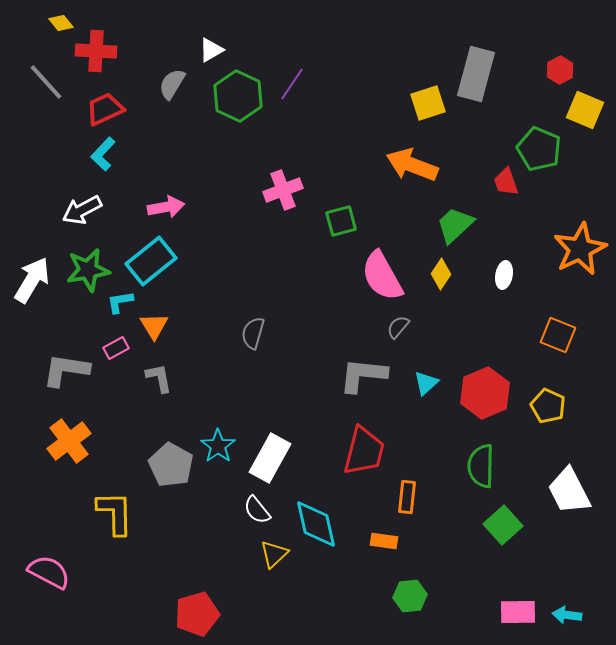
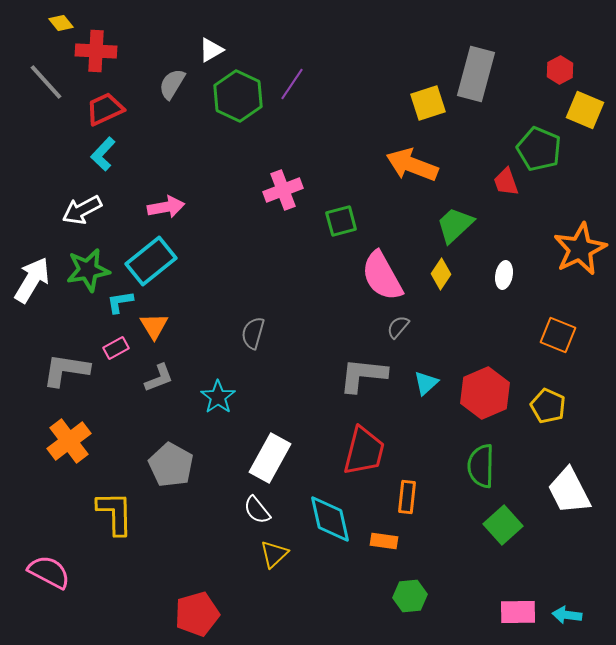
gray L-shape at (159, 378): rotated 80 degrees clockwise
cyan star at (218, 446): moved 49 px up
cyan diamond at (316, 524): moved 14 px right, 5 px up
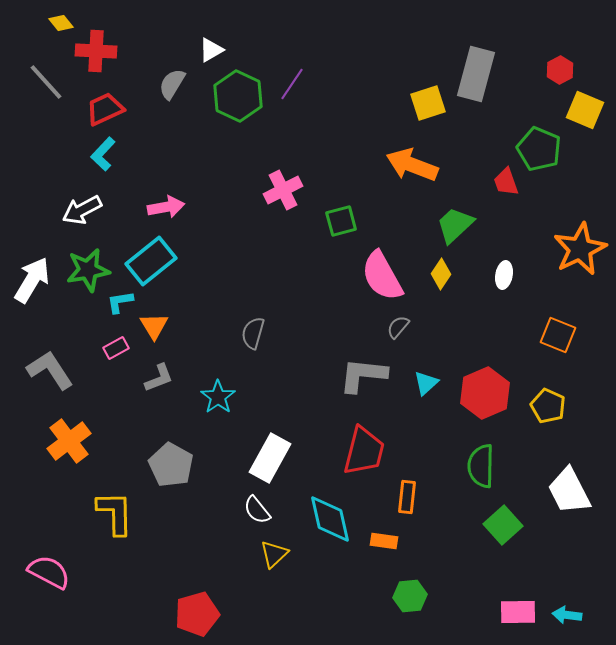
pink cross at (283, 190): rotated 6 degrees counterclockwise
gray L-shape at (66, 370): moved 16 px left; rotated 48 degrees clockwise
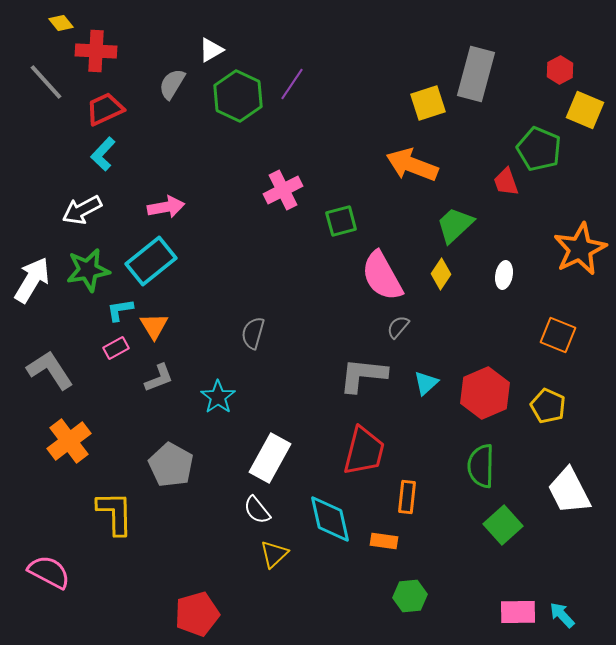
cyan L-shape at (120, 302): moved 8 px down
cyan arrow at (567, 615): moved 5 px left; rotated 40 degrees clockwise
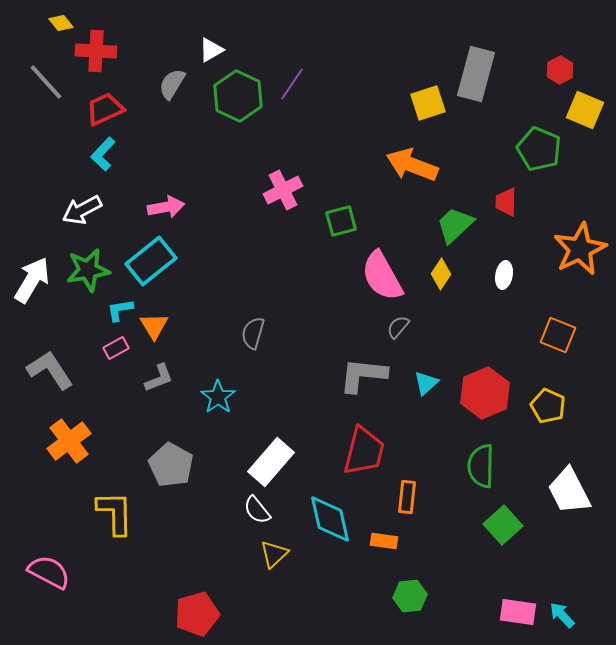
red trapezoid at (506, 182): moved 20 px down; rotated 20 degrees clockwise
white rectangle at (270, 458): moved 1 px right, 4 px down; rotated 12 degrees clockwise
pink rectangle at (518, 612): rotated 9 degrees clockwise
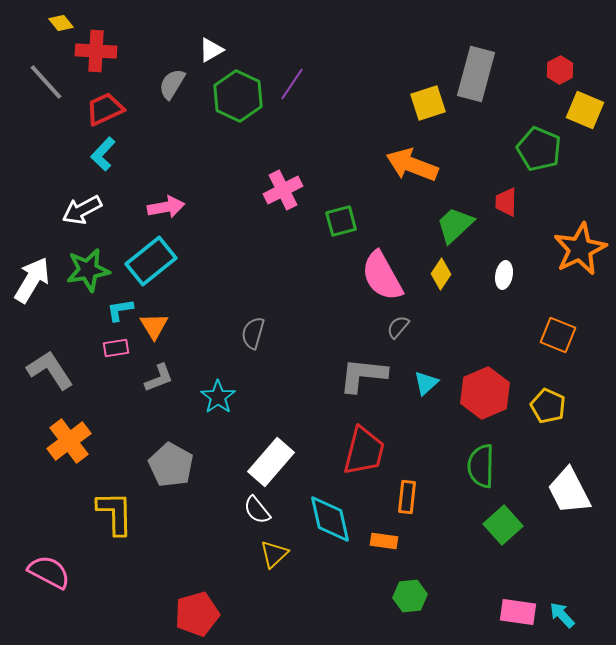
pink rectangle at (116, 348): rotated 20 degrees clockwise
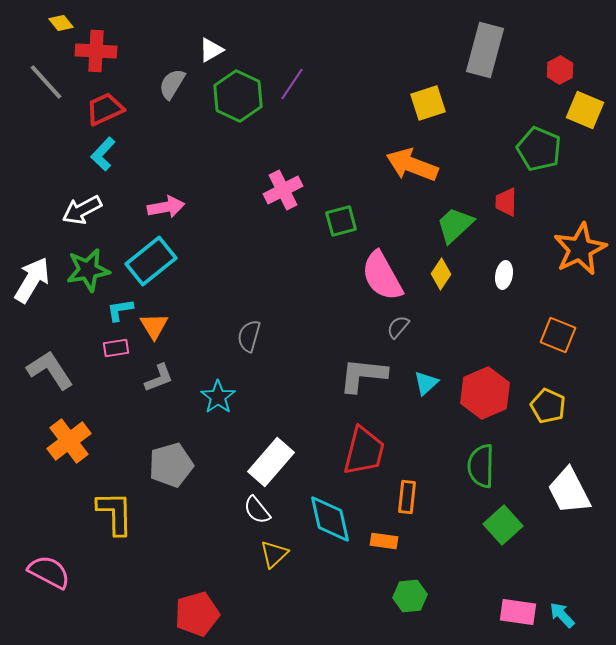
gray rectangle at (476, 74): moved 9 px right, 24 px up
gray semicircle at (253, 333): moved 4 px left, 3 px down
gray pentagon at (171, 465): rotated 27 degrees clockwise
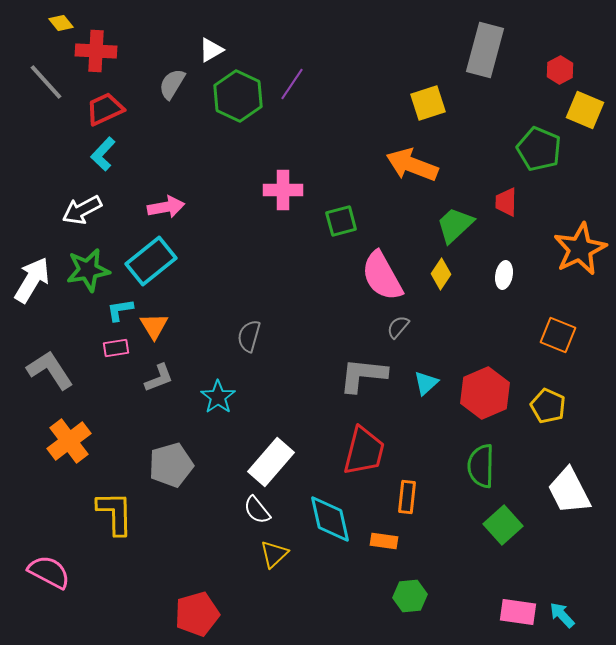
pink cross at (283, 190): rotated 27 degrees clockwise
